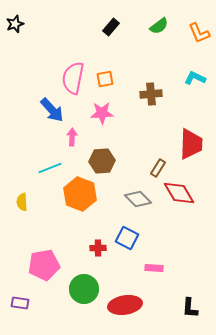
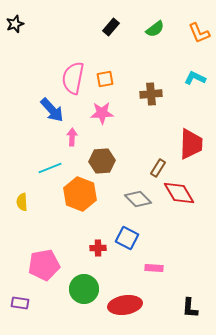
green semicircle: moved 4 px left, 3 px down
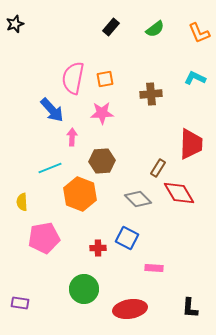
pink pentagon: moved 27 px up
red ellipse: moved 5 px right, 4 px down
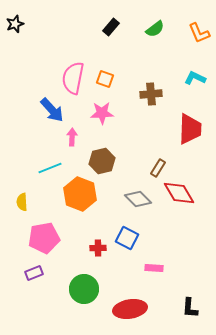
orange square: rotated 30 degrees clockwise
red trapezoid: moved 1 px left, 15 px up
brown hexagon: rotated 10 degrees counterclockwise
purple rectangle: moved 14 px right, 30 px up; rotated 30 degrees counterclockwise
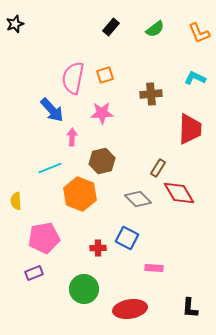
orange square: moved 4 px up; rotated 36 degrees counterclockwise
yellow semicircle: moved 6 px left, 1 px up
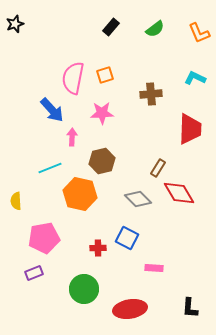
orange hexagon: rotated 8 degrees counterclockwise
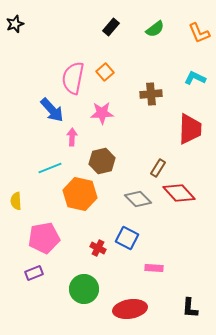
orange square: moved 3 px up; rotated 24 degrees counterclockwise
red diamond: rotated 12 degrees counterclockwise
red cross: rotated 28 degrees clockwise
